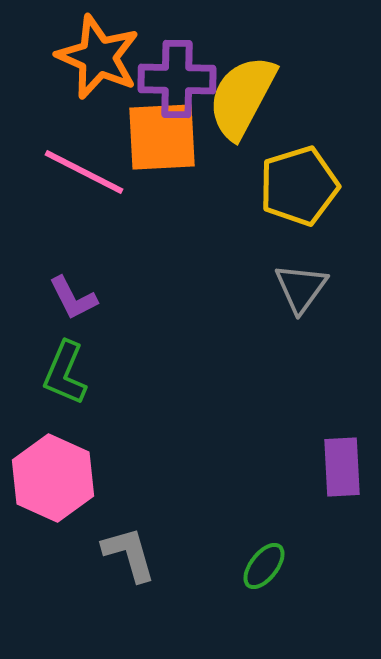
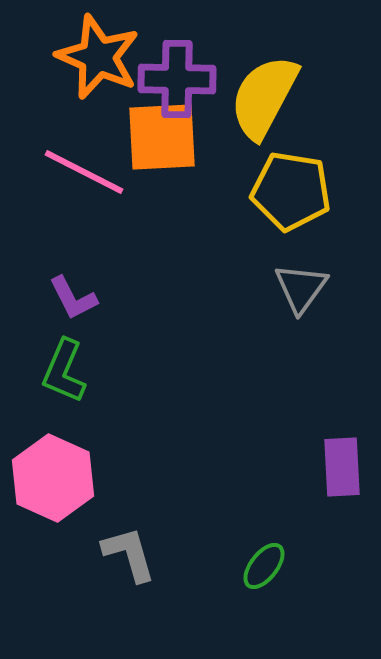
yellow semicircle: moved 22 px right
yellow pentagon: moved 8 px left, 5 px down; rotated 26 degrees clockwise
green L-shape: moved 1 px left, 2 px up
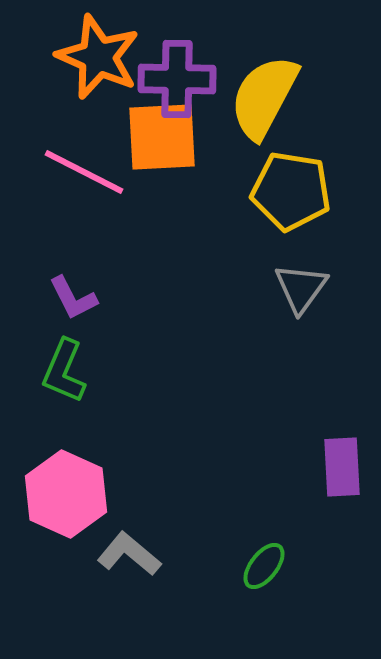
pink hexagon: moved 13 px right, 16 px down
gray L-shape: rotated 34 degrees counterclockwise
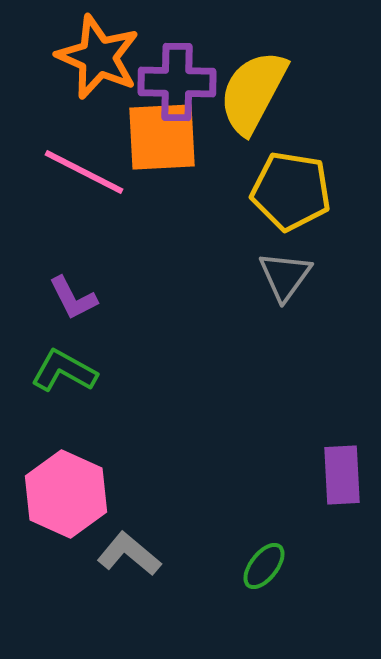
purple cross: moved 3 px down
yellow semicircle: moved 11 px left, 5 px up
gray triangle: moved 16 px left, 12 px up
green L-shape: rotated 96 degrees clockwise
purple rectangle: moved 8 px down
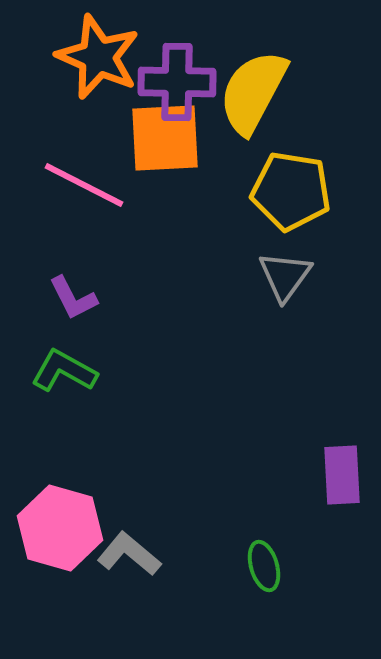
orange square: moved 3 px right, 1 px down
pink line: moved 13 px down
pink hexagon: moved 6 px left, 34 px down; rotated 8 degrees counterclockwise
green ellipse: rotated 54 degrees counterclockwise
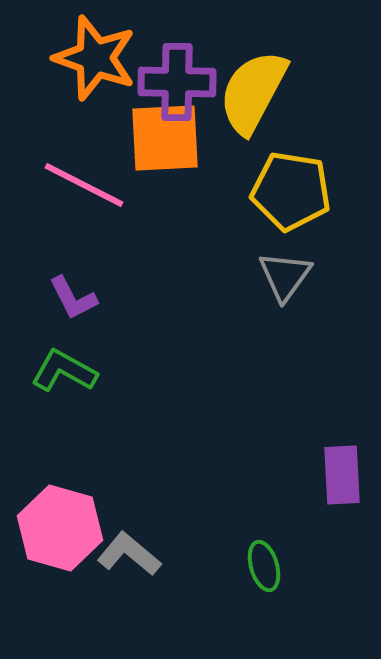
orange star: moved 3 px left, 1 px down; rotated 4 degrees counterclockwise
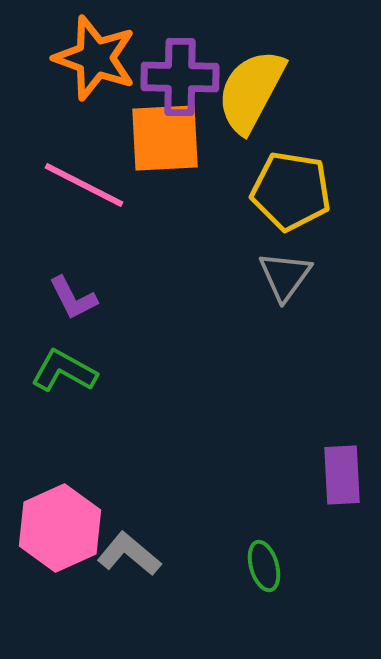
purple cross: moved 3 px right, 5 px up
yellow semicircle: moved 2 px left, 1 px up
pink hexagon: rotated 20 degrees clockwise
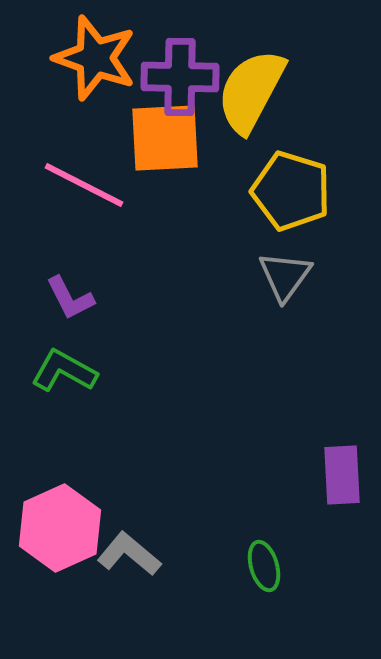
yellow pentagon: rotated 8 degrees clockwise
purple L-shape: moved 3 px left
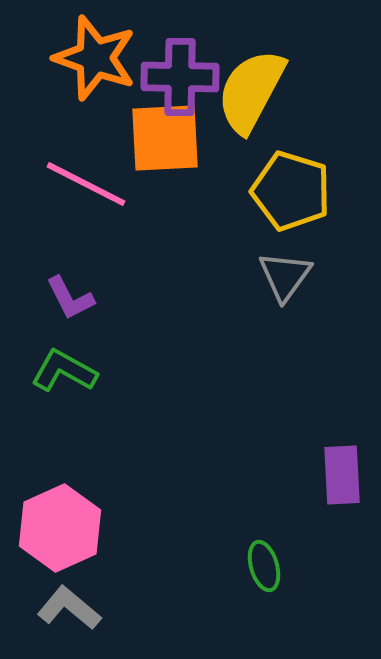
pink line: moved 2 px right, 1 px up
gray L-shape: moved 60 px left, 54 px down
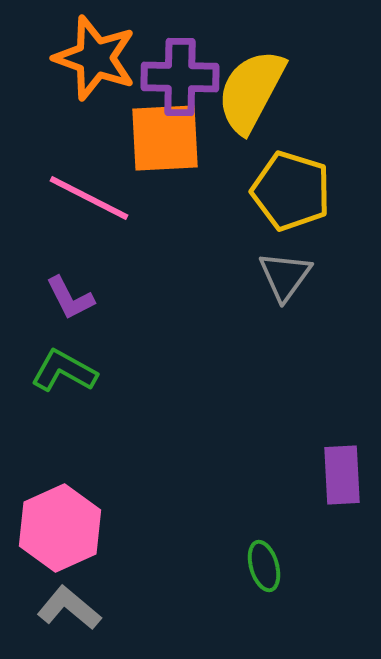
pink line: moved 3 px right, 14 px down
